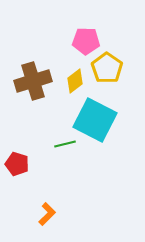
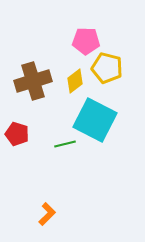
yellow pentagon: rotated 20 degrees counterclockwise
red pentagon: moved 30 px up
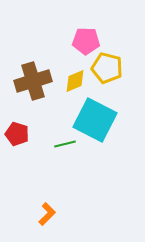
yellow diamond: rotated 15 degrees clockwise
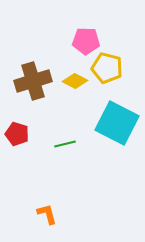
yellow diamond: rotated 50 degrees clockwise
cyan square: moved 22 px right, 3 px down
orange L-shape: rotated 60 degrees counterclockwise
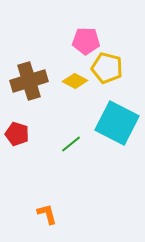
brown cross: moved 4 px left
green line: moved 6 px right; rotated 25 degrees counterclockwise
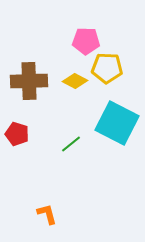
yellow pentagon: rotated 12 degrees counterclockwise
brown cross: rotated 15 degrees clockwise
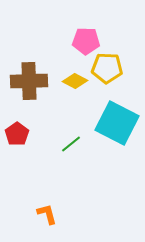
red pentagon: rotated 20 degrees clockwise
